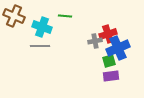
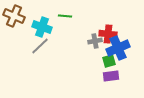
red cross: rotated 24 degrees clockwise
gray line: rotated 42 degrees counterclockwise
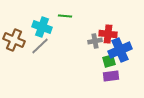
brown cross: moved 24 px down
blue cross: moved 2 px right, 2 px down
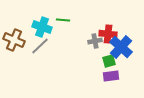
green line: moved 2 px left, 4 px down
blue cross: moved 1 px right, 3 px up; rotated 25 degrees counterclockwise
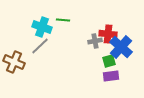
brown cross: moved 22 px down
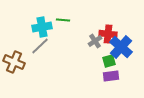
cyan cross: rotated 30 degrees counterclockwise
gray cross: rotated 24 degrees counterclockwise
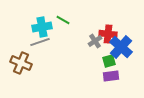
green line: rotated 24 degrees clockwise
gray line: moved 4 px up; rotated 24 degrees clockwise
brown cross: moved 7 px right, 1 px down
